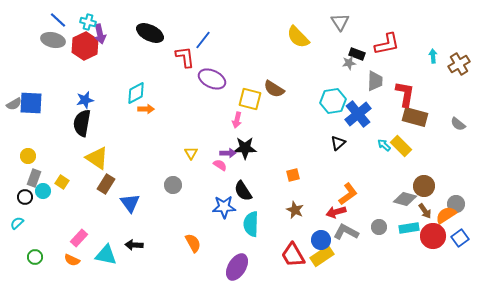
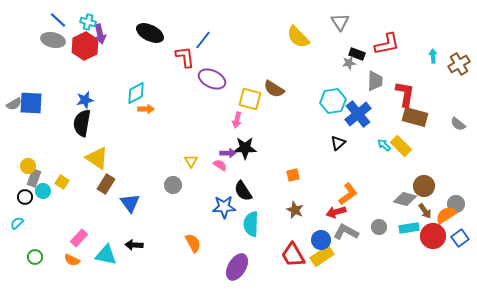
yellow triangle at (191, 153): moved 8 px down
yellow circle at (28, 156): moved 10 px down
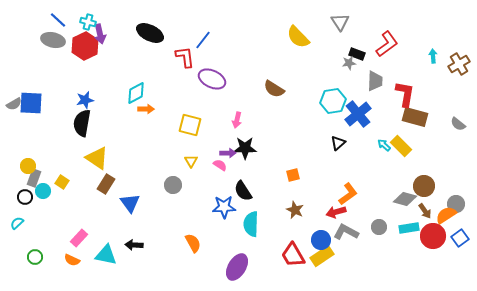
red L-shape at (387, 44): rotated 24 degrees counterclockwise
yellow square at (250, 99): moved 60 px left, 26 px down
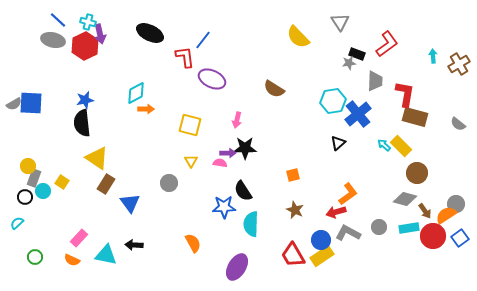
black semicircle at (82, 123): rotated 16 degrees counterclockwise
pink semicircle at (220, 165): moved 2 px up; rotated 24 degrees counterclockwise
gray circle at (173, 185): moved 4 px left, 2 px up
brown circle at (424, 186): moved 7 px left, 13 px up
gray L-shape at (346, 232): moved 2 px right, 1 px down
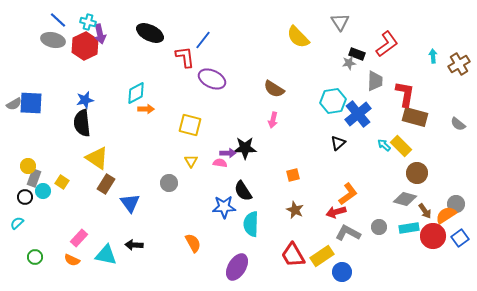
pink arrow at (237, 120): moved 36 px right
blue circle at (321, 240): moved 21 px right, 32 px down
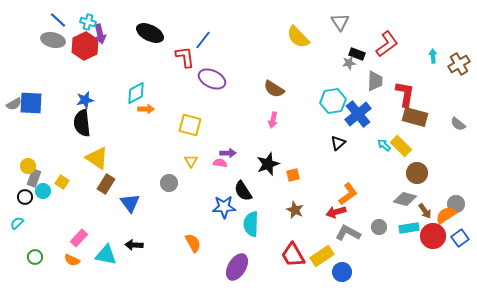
black star at (245, 148): moved 23 px right, 16 px down; rotated 20 degrees counterclockwise
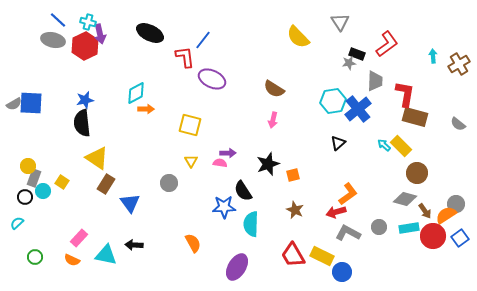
blue cross at (358, 114): moved 5 px up
yellow rectangle at (322, 256): rotated 60 degrees clockwise
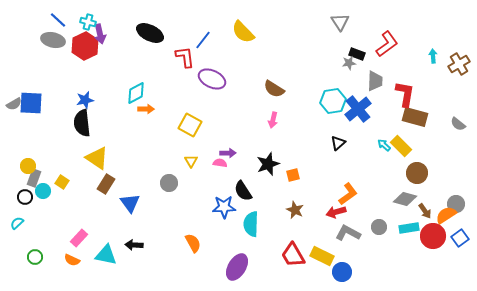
yellow semicircle at (298, 37): moved 55 px left, 5 px up
yellow square at (190, 125): rotated 15 degrees clockwise
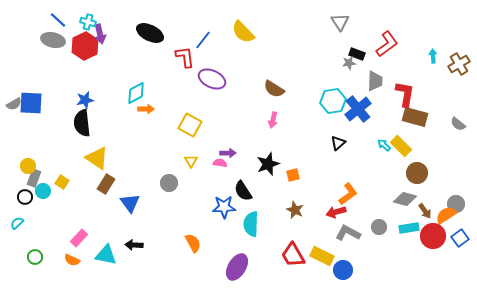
blue circle at (342, 272): moved 1 px right, 2 px up
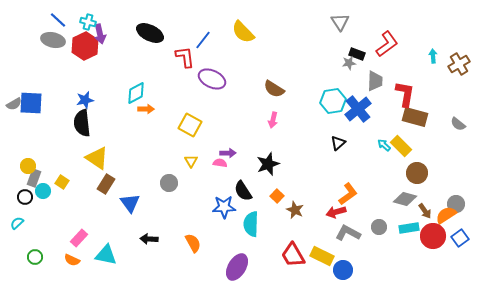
orange square at (293, 175): moved 16 px left, 21 px down; rotated 32 degrees counterclockwise
black arrow at (134, 245): moved 15 px right, 6 px up
